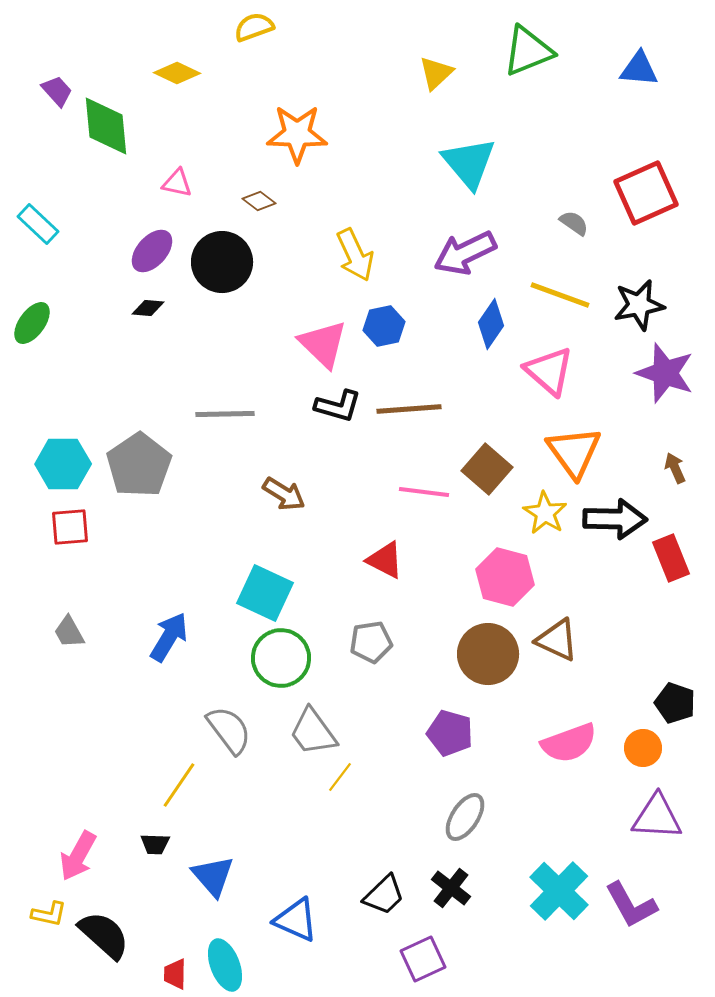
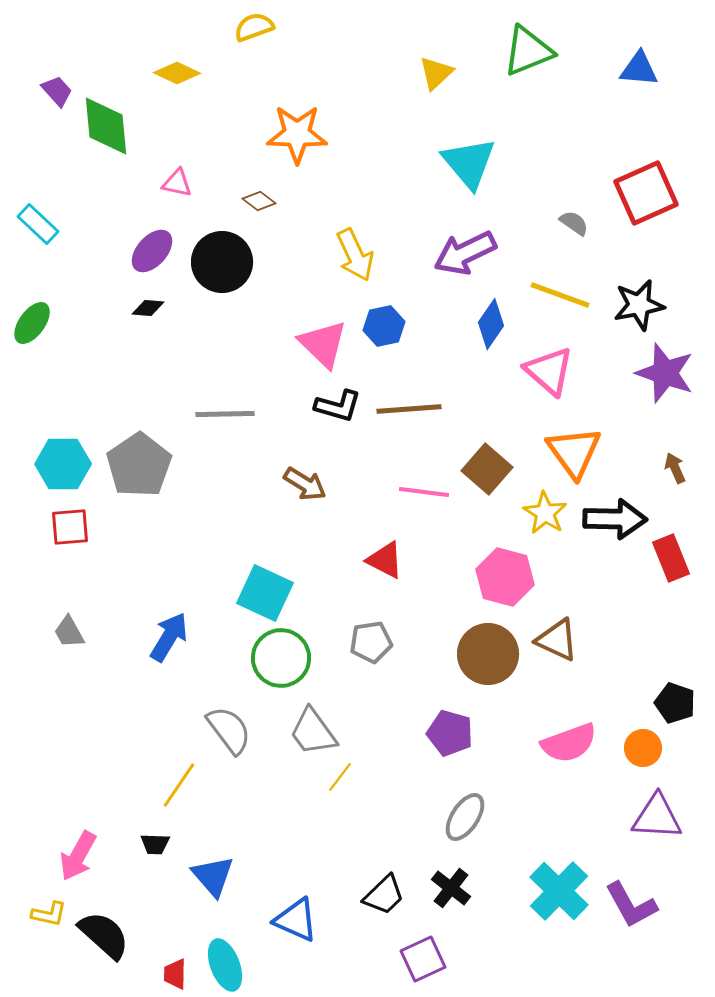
brown arrow at (284, 494): moved 21 px right, 10 px up
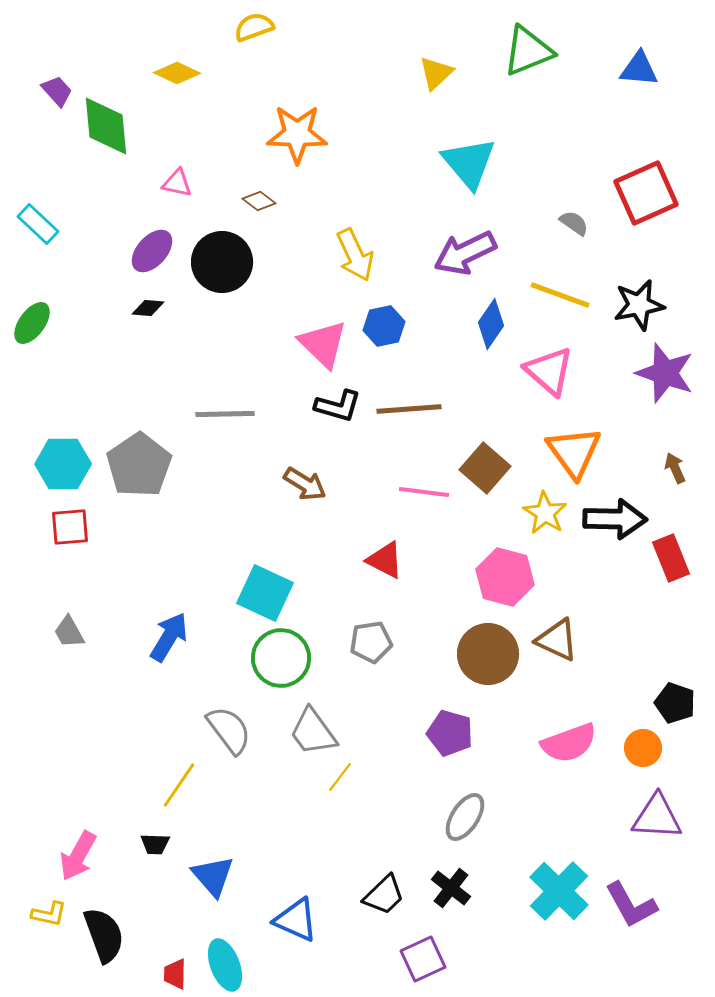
brown square at (487, 469): moved 2 px left, 1 px up
black semicircle at (104, 935): rotated 28 degrees clockwise
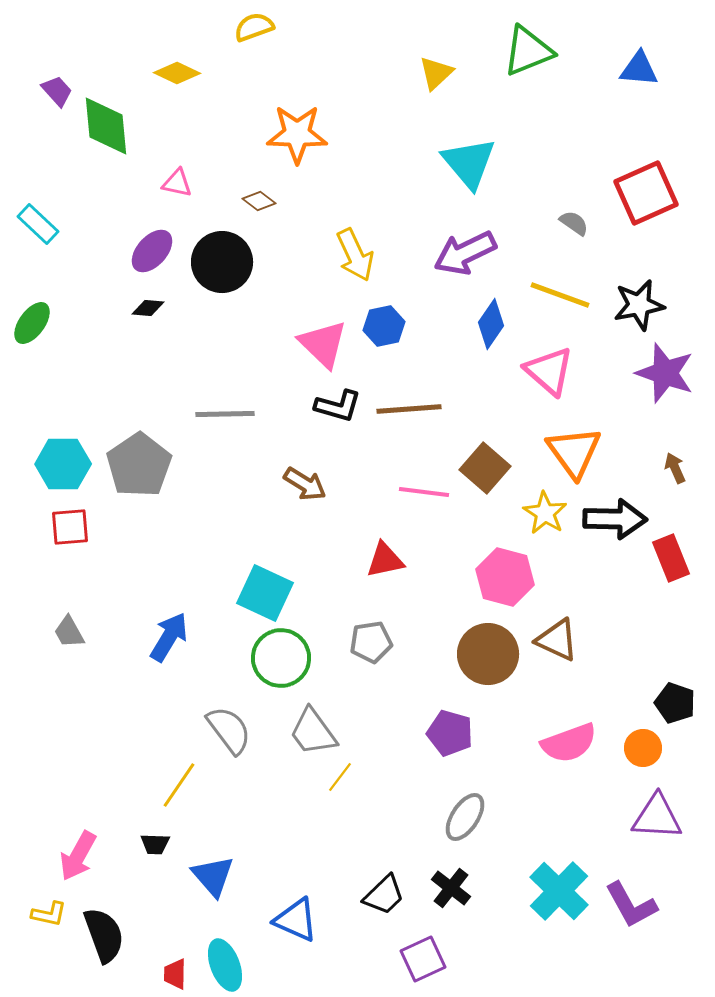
red triangle at (385, 560): rotated 39 degrees counterclockwise
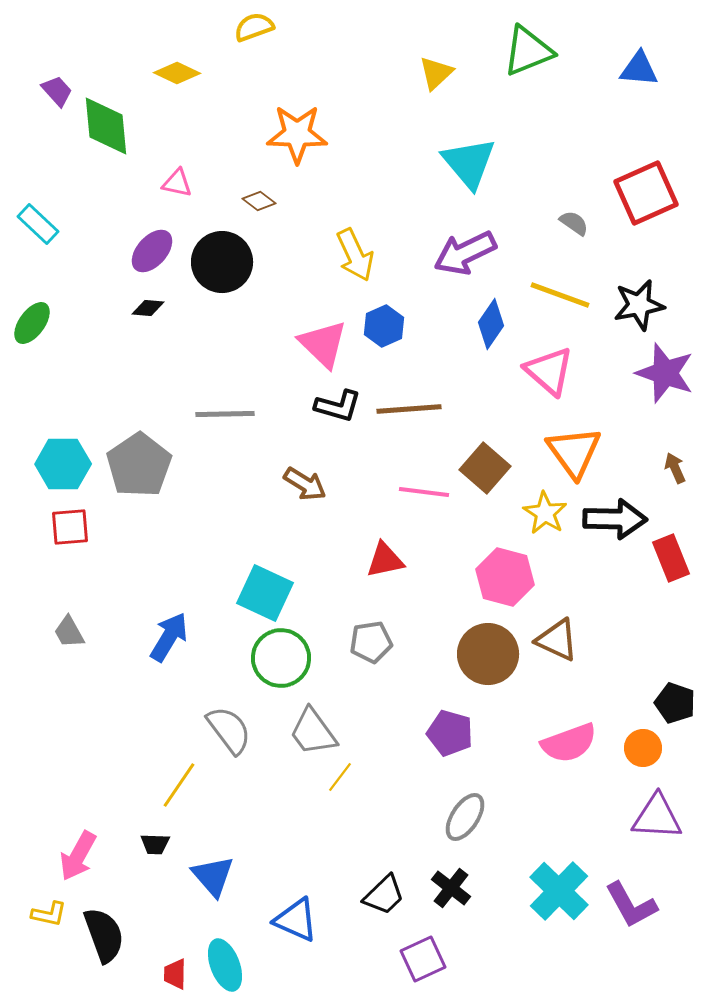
blue hexagon at (384, 326): rotated 12 degrees counterclockwise
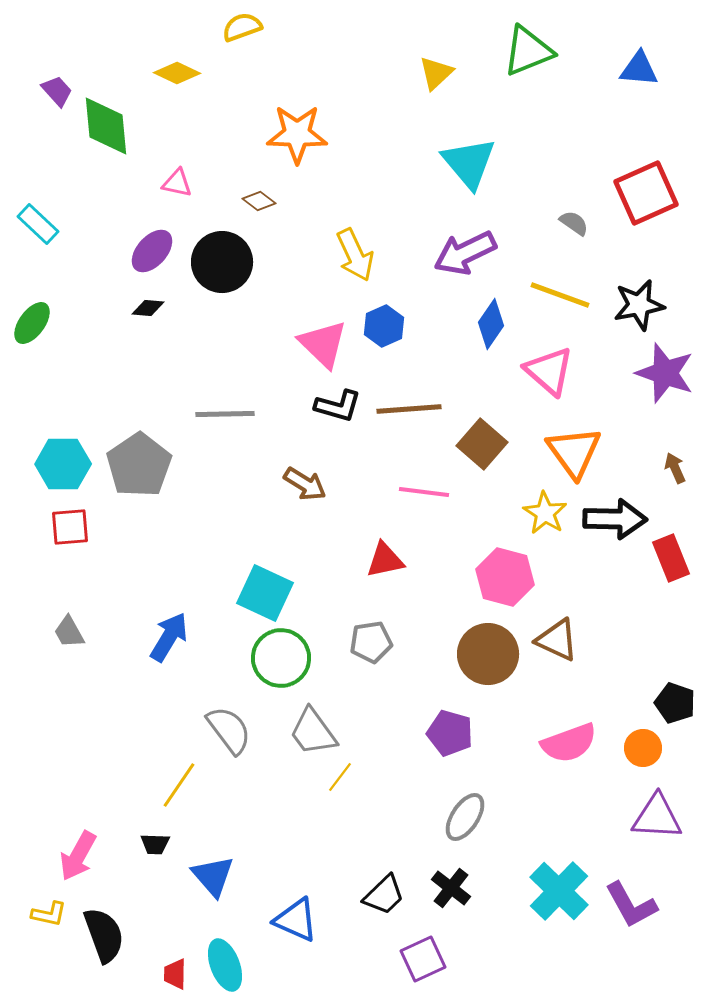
yellow semicircle at (254, 27): moved 12 px left
brown square at (485, 468): moved 3 px left, 24 px up
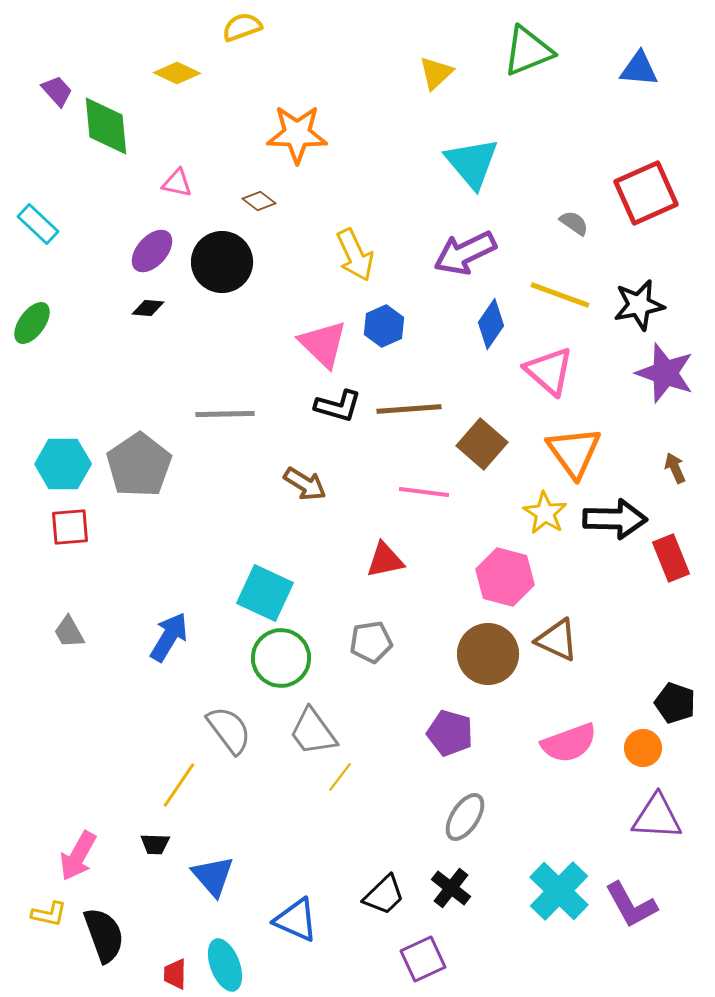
cyan triangle at (469, 163): moved 3 px right
